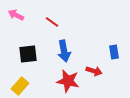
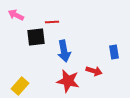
red line: rotated 40 degrees counterclockwise
black square: moved 8 px right, 17 px up
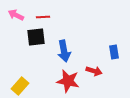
red line: moved 9 px left, 5 px up
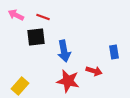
red line: rotated 24 degrees clockwise
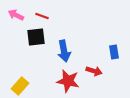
red line: moved 1 px left, 1 px up
